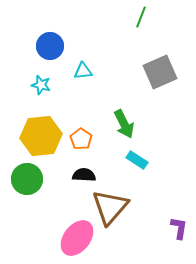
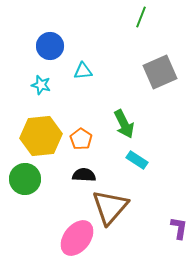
green circle: moved 2 px left
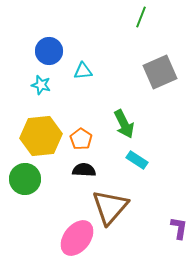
blue circle: moved 1 px left, 5 px down
black semicircle: moved 5 px up
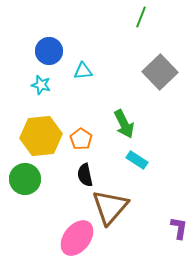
gray square: rotated 20 degrees counterclockwise
black semicircle: moved 1 px right, 5 px down; rotated 105 degrees counterclockwise
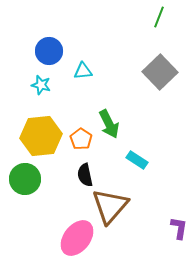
green line: moved 18 px right
green arrow: moved 15 px left
brown triangle: moved 1 px up
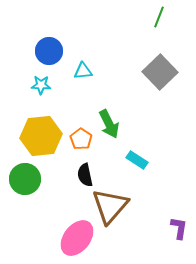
cyan star: rotated 12 degrees counterclockwise
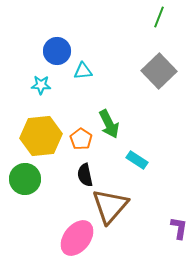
blue circle: moved 8 px right
gray square: moved 1 px left, 1 px up
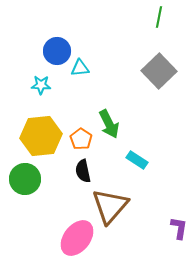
green line: rotated 10 degrees counterclockwise
cyan triangle: moved 3 px left, 3 px up
black semicircle: moved 2 px left, 4 px up
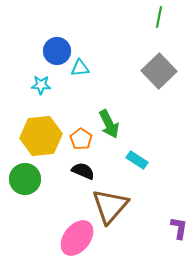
black semicircle: rotated 125 degrees clockwise
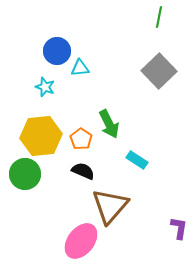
cyan star: moved 4 px right, 2 px down; rotated 18 degrees clockwise
green circle: moved 5 px up
pink ellipse: moved 4 px right, 3 px down
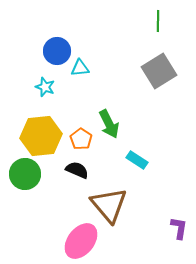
green line: moved 1 px left, 4 px down; rotated 10 degrees counterclockwise
gray square: rotated 12 degrees clockwise
black semicircle: moved 6 px left, 1 px up
brown triangle: moved 1 px left, 1 px up; rotated 21 degrees counterclockwise
